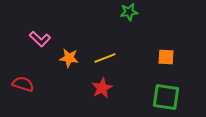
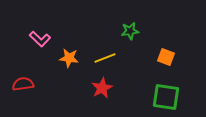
green star: moved 1 px right, 19 px down
orange square: rotated 18 degrees clockwise
red semicircle: rotated 25 degrees counterclockwise
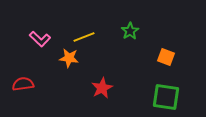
green star: rotated 24 degrees counterclockwise
yellow line: moved 21 px left, 21 px up
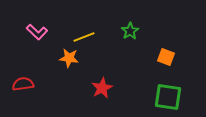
pink L-shape: moved 3 px left, 7 px up
green square: moved 2 px right
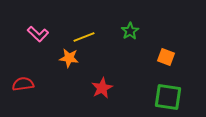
pink L-shape: moved 1 px right, 2 px down
